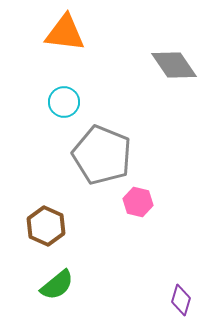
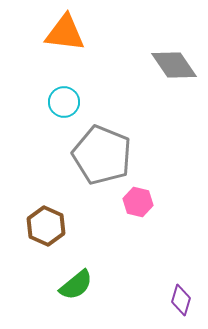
green semicircle: moved 19 px right
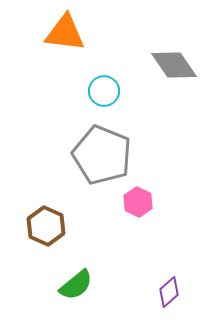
cyan circle: moved 40 px right, 11 px up
pink hexagon: rotated 12 degrees clockwise
purple diamond: moved 12 px left, 8 px up; rotated 32 degrees clockwise
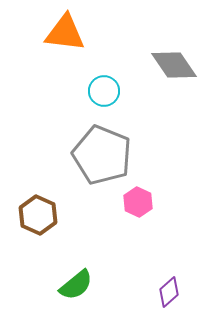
brown hexagon: moved 8 px left, 11 px up
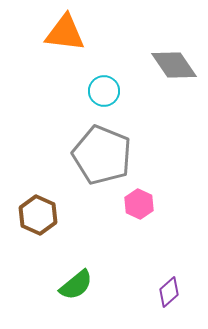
pink hexagon: moved 1 px right, 2 px down
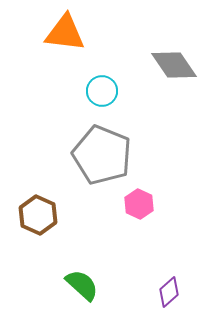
cyan circle: moved 2 px left
green semicircle: moved 6 px right; rotated 99 degrees counterclockwise
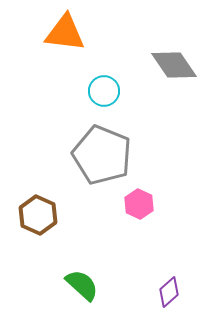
cyan circle: moved 2 px right
